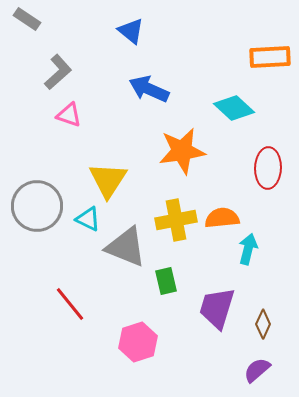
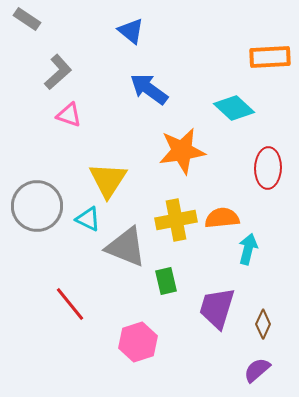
blue arrow: rotated 12 degrees clockwise
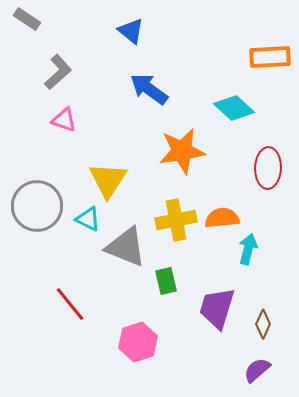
pink triangle: moved 5 px left, 5 px down
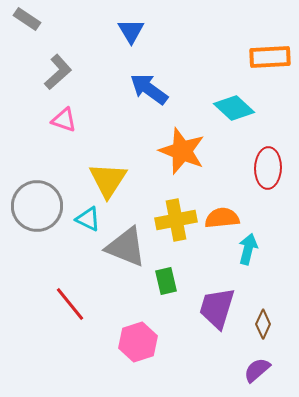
blue triangle: rotated 20 degrees clockwise
orange star: rotated 30 degrees clockwise
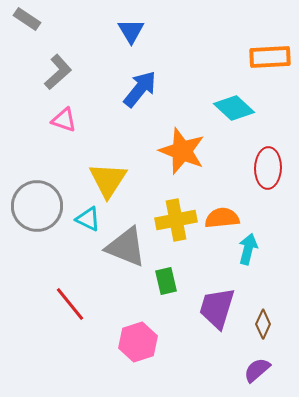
blue arrow: moved 9 px left; rotated 93 degrees clockwise
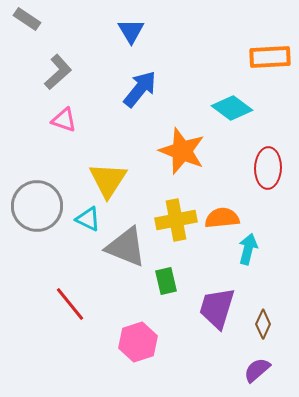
cyan diamond: moved 2 px left; rotated 6 degrees counterclockwise
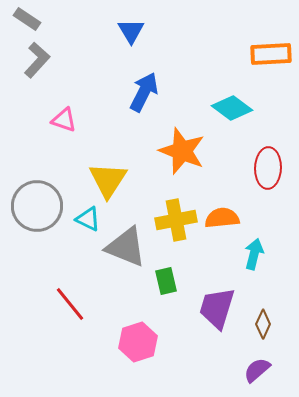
orange rectangle: moved 1 px right, 3 px up
gray L-shape: moved 21 px left, 12 px up; rotated 6 degrees counterclockwise
blue arrow: moved 4 px right, 3 px down; rotated 12 degrees counterclockwise
cyan arrow: moved 6 px right, 5 px down
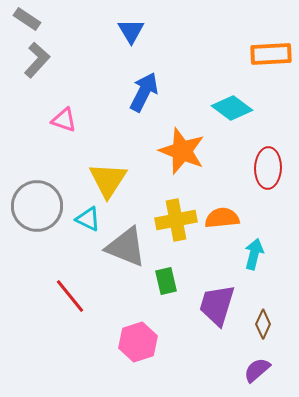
red line: moved 8 px up
purple trapezoid: moved 3 px up
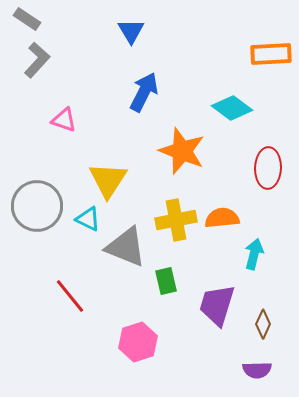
purple semicircle: rotated 140 degrees counterclockwise
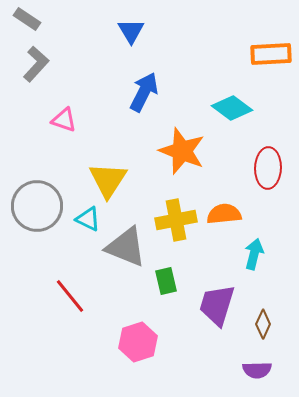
gray L-shape: moved 1 px left, 4 px down
orange semicircle: moved 2 px right, 4 px up
